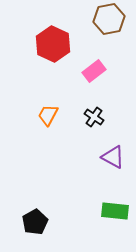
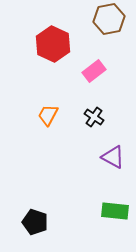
black pentagon: rotated 25 degrees counterclockwise
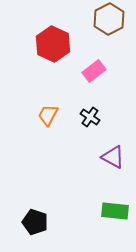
brown hexagon: rotated 16 degrees counterclockwise
black cross: moved 4 px left
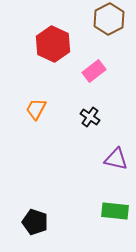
orange trapezoid: moved 12 px left, 6 px up
purple triangle: moved 3 px right, 2 px down; rotated 15 degrees counterclockwise
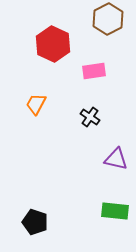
brown hexagon: moved 1 px left
pink rectangle: rotated 30 degrees clockwise
orange trapezoid: moved 5 px up
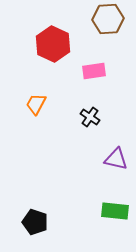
brown hexagon: rotated 24 degrees clockwise
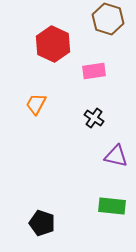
brown hexagon: rotated 20 degrees clockwise
black cross: moved 4 px right, 1 px down
purple triangle: moved 3 px up
green rectangle: moved 3 px left, 5 px up
black pentagon: moved 7 px right, 1 px down
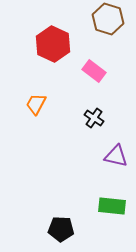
pink rectangle: rotated 45 degrees clockwise
black pentagon: moved 19 px right, 6 px down; rotated 15 degrees counterclockwise
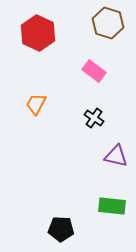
brown hexagon: moved 4 px down
red hexagon: moved 15 px left, 11 px up
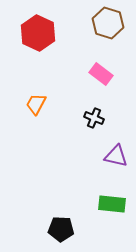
pink rectangle: moved 7 px right, 3 px down
black cross: rotated 12 degrees counterclockwise
green rectangle: moved 2 px up
